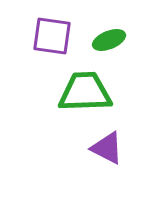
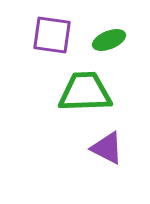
purple square: moved 1 px up
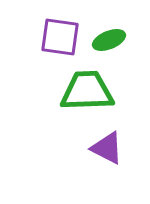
purple square: moved 8 px right, 2 px down
green trapezoid: moved 2 px right, 1 px up
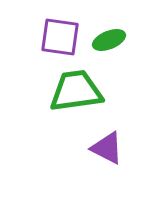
green trapezoid: moved 11 px left; rotated 6 degrees counterclockwise
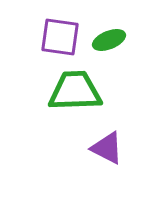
green trapezoid: moved 1 px left; rotated 6 degrees clockwise
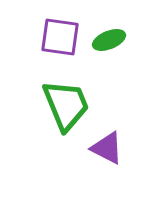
green trapezoid: moved 9 px left, 14 px down; rotated 70 degrees clockwise
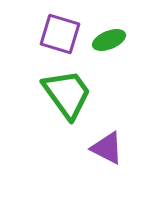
purple square: moved 3 px up; rotated 9 degrees clockwise
green trapezoid: moved 1 px right, 11 px up; rotated 14 degrees counterclockwise
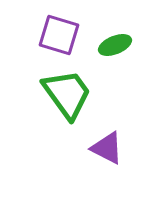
purple square: moved 1 px left, 1 px down
green ellipse: moved 6 px right, 5 px down
